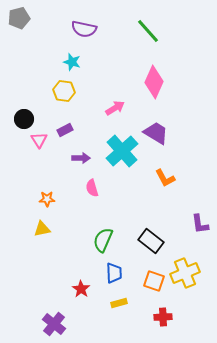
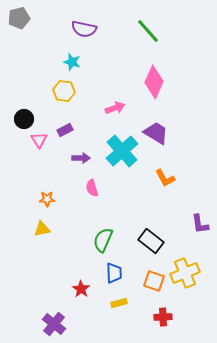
pink arrow: rotated 12 degrees clockwise
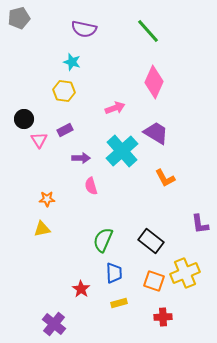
pink semicircle: moved 1 px left, 2 px up
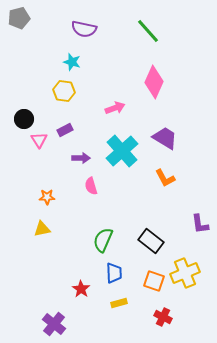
purple trapezoid: moved 9 px right, 5 px down
orange star: moved 2 px up
red cross: rotated 30 degrees clockwise
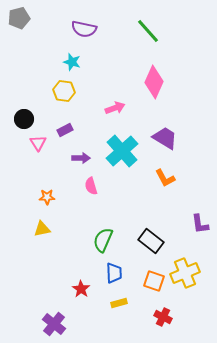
pink triangle: moved 1 px left, 3 px down
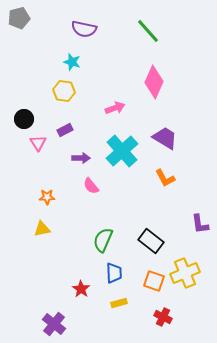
pink semicircle: rotated 24 degrees counterclockwise
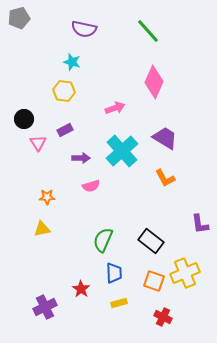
pink semicircle: rotated 66 degrees counterclockwise
purple cross: moved 9 px left, 17 px up; rotated 25 degrees clockwise
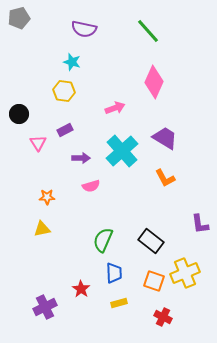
black circle: moved 5 px left, 5 px up
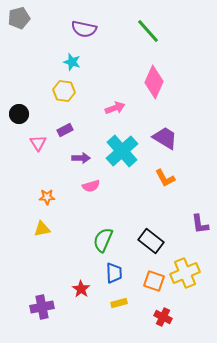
purple cross: moved 3 px left; rotated 15 degrees clockwise
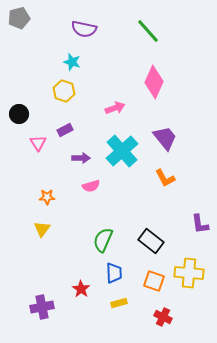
yellow hexagon: rotated 10 degrees clockwise
purple trapezoid: rotated 20 degrees clockwise
yellow triangle: rotated 42 degrees counterclockwise
yellow cross: moved 4 px right; rotated 28 degrees clockwise
